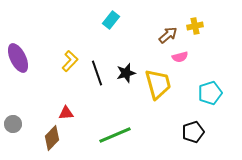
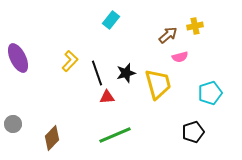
red triangle: moved 41 px right, 16 px up
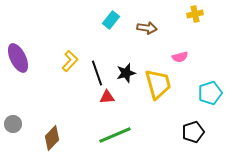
yellow cross: moved 12 px up
brown arrow: moved 21 px left, 7 px up; rotated 48 degrees clockwise
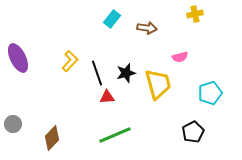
cyan rectangle: moved 1 px right, 1 px up
black pentagon: rotated 10 degrees counterclockwise
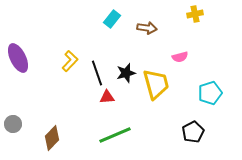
yellow trapezoid: moved 2 px left
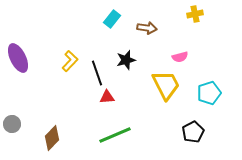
black star: moved 13 px up
yellow trapezoid: moved 10 px right, 1 px down; rotated 12 degrees counterclockwise
cyan pentagon: moved 1 px left
gray circle: moved 1 px left
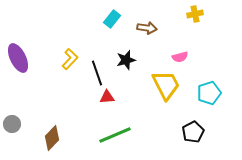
yellow L-shape: moved 2 px up
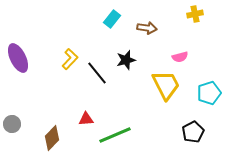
black line: rotated 20 degrees counterclockwise
red triangle: moved 21 px left, 22 px down
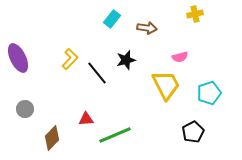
gray circle: moved 13 px right, 15 px up
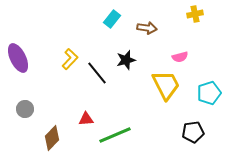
black pentagon: rotated 20 degrees clockwise
